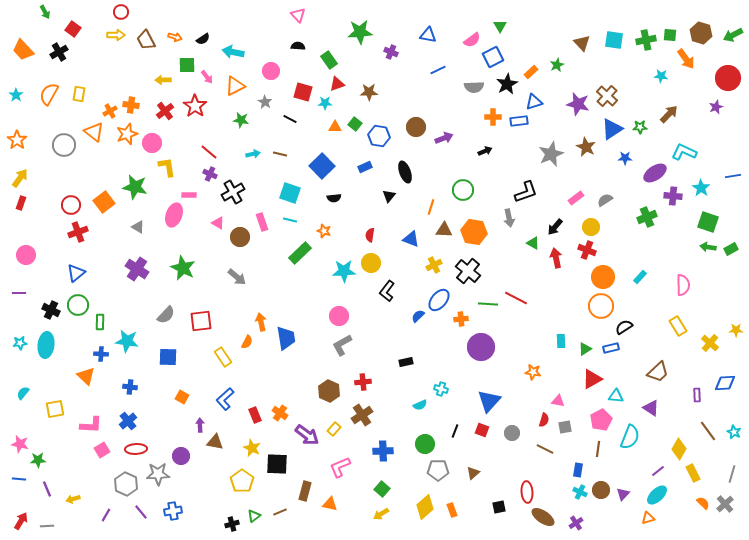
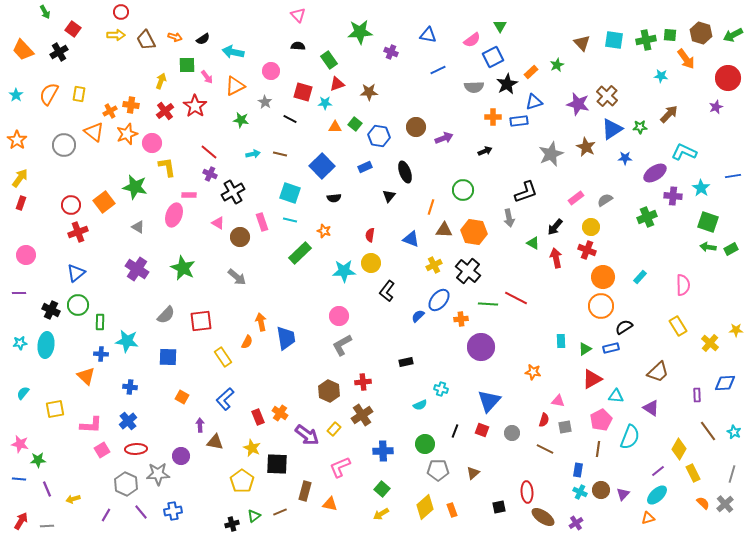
yellow arrow at (163, 80): moved 2 px left, 1 px down; rotated 112 degrees clockwise
red rectangle at (255, 415): moved 3 px right, 2 px down
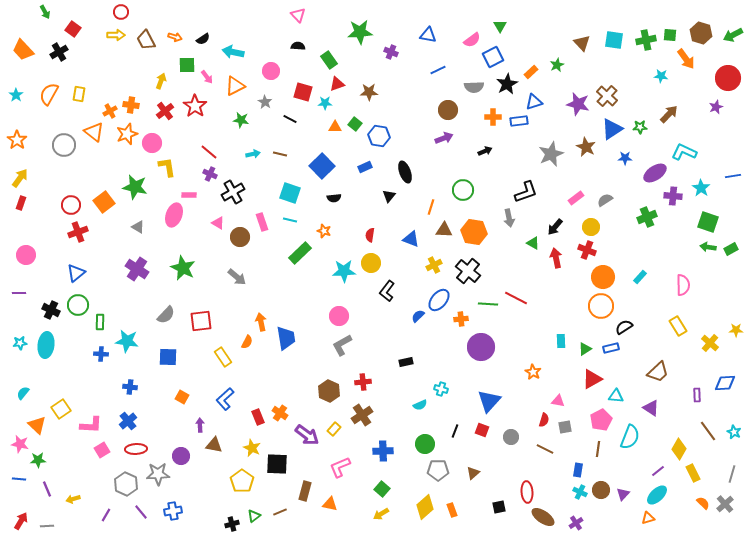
brown circle at (416, 127): moved 32 px right, 17 px up
orange star at (533, 372): rotated 21 degrees clockwise
orange triangle at (86, 376): moved 49 px left, 49 px down
yellow square at (55, 409): moved 6 px right; rotated 24 degrees counterclockwise
gray circle at (512, 433): moved 1 px left, 4 px down
brown triangle at (215, 442): moved 1 px left, 3 px down
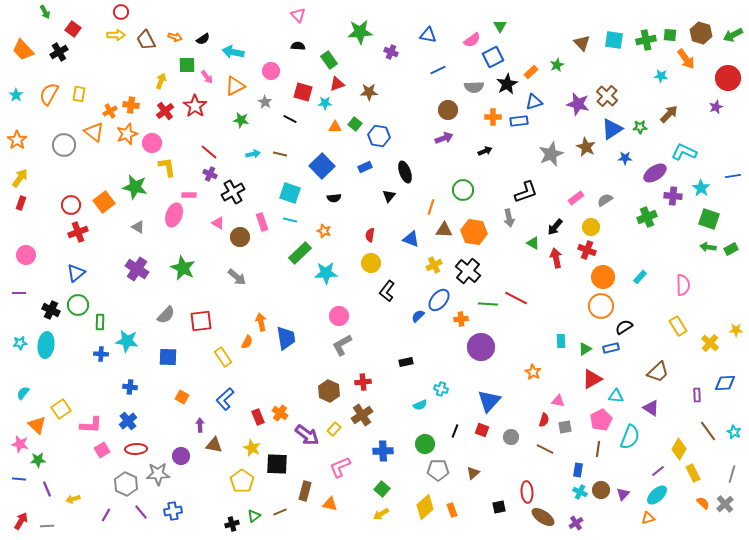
green square at (708, 222): moved 1 px right, 3 px up
cyan star at (344, 271): moved 18 px left, 2 px down
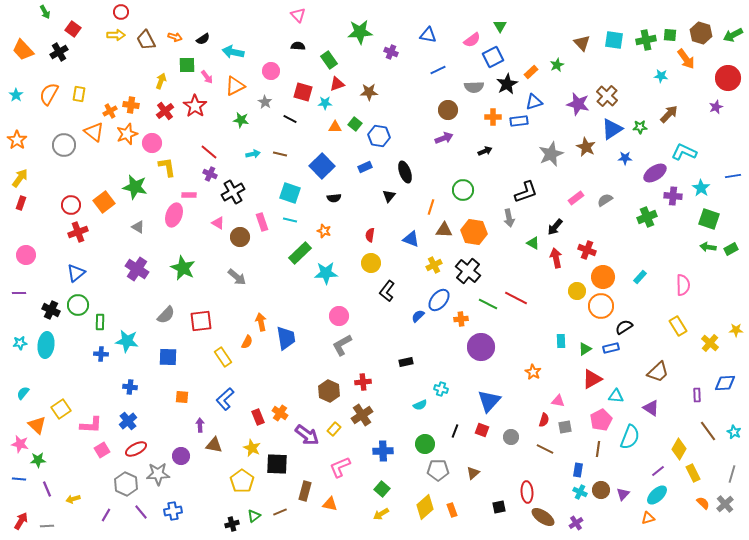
yellow circle at (591, 227): moved 14 px left, 64 px down
green line at (488, 304): rotated 24 degrees clockwise
orange square at (182, 397): rotated 24 degrees counterclockwise
red ellipse at (136, 449): rotated 25 degrees counterclockwise
